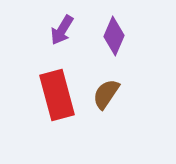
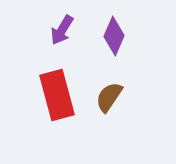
brown semicircle: moved 3 px right, 3 px down
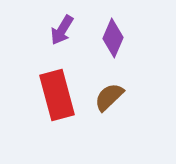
purple diamond: moved 1 px left, 2 px down
brown semicircle: rotated 12 degrees clockwise
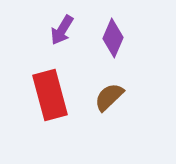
red rectangle: moved 7 px left
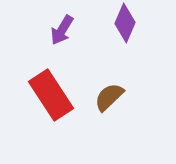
purple diamond: moved 12 px right, 15 px up
red rectangle: moved 1 px right; rotated 18 degrees counterclockwise
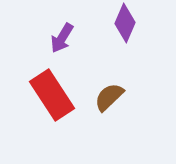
purple arrow: moved 8 px down
red rectangle: moved 1 px right
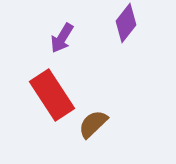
purple diamond: moved 1 px right; rotated 15 degrees clockwise
brown semicircle: moved 16 px left, 27 px down
